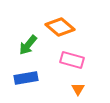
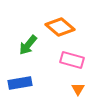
blue rectangle: moved 6 px left, 5 px down
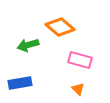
green arrow: rotated 35 degrees clockwise
pink rectangle: moved 8 px right
orange triangle: rotated 16 degrees counterclockwise
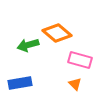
orange diamond: moved 3 px left, 6 px down
orange triangle: moved 3 px left, 5 px up
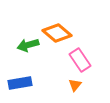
pink rectangle: rotated 40 degrees clockwise
orange triangle: moved 1 px down; rotated 24 degrees clockwise
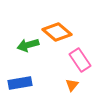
orange diamond: moved 1 px up
orange triangle: moved 3 px left
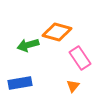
orange diamond: rotated 24 degrees counterclockwise
pink rectangle: moved 2 px up
orange triangle: moved 1 px right, 1 px down
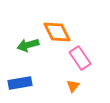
orange diamond: rotated 48 degrees clockwise
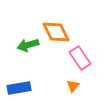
orange diamond: moved 1 px left
blue rectangle: moved 1 px left, 5 px down
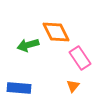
blue rectangle: rotated 15 degrees clockwise
